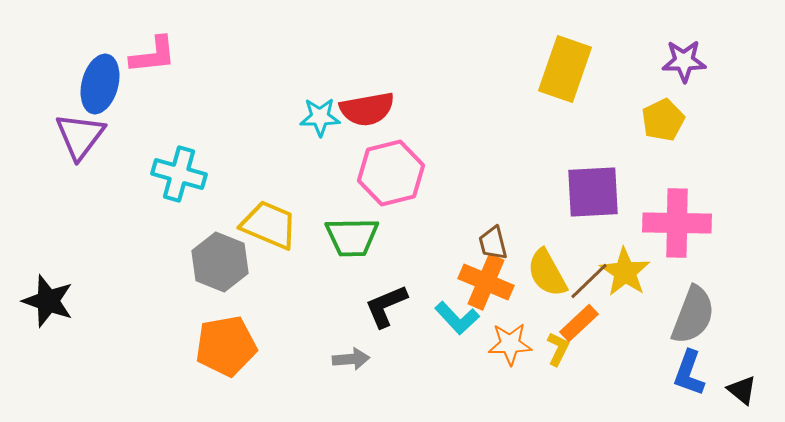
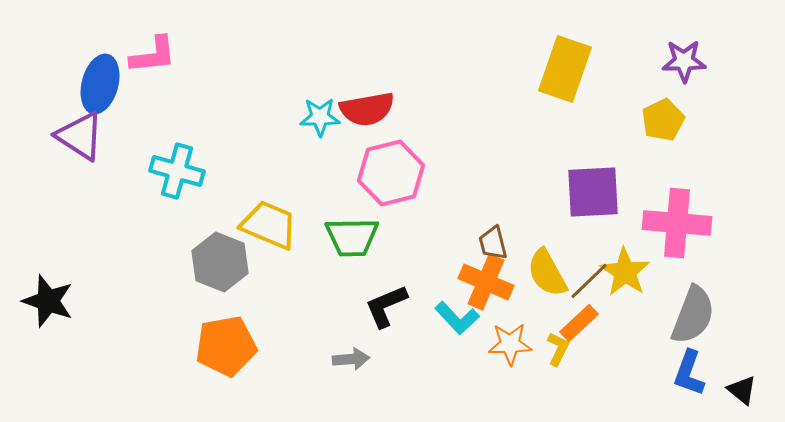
purple triangle: rotated 34 degrees counterclockwise
cyan cross: moved 2 px left, 3 px up
pink cross: rotated 4 degrees clockwise
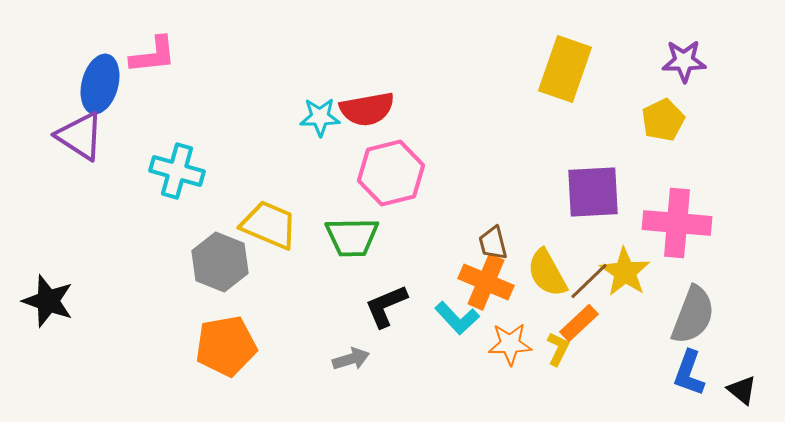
gray arrow: rotated 12 degrees counterclockwise
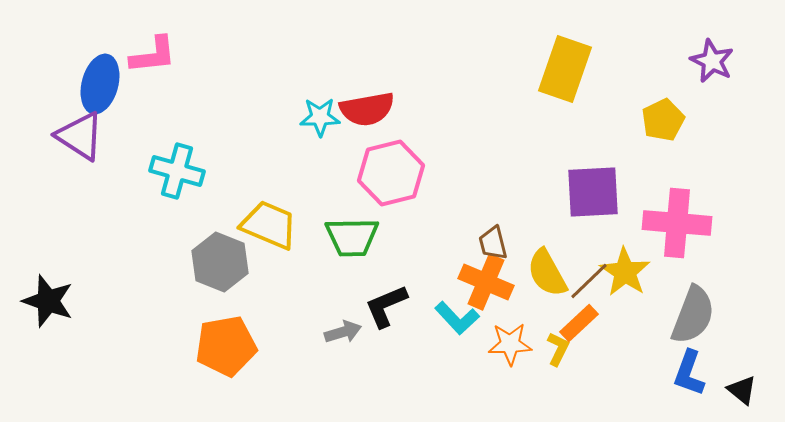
purple star: moved 28 px right; rotated 27 degrees clockwise
gray arrow: moved 8 px left, 27 px up
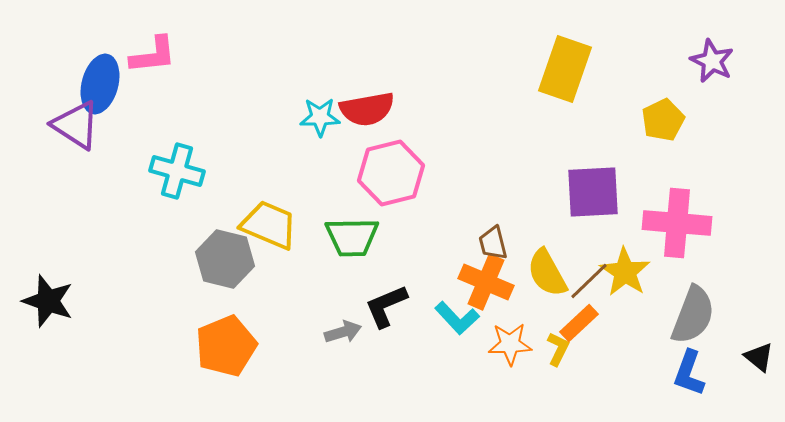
purple triangle: moved 4 px left, 11 px up
gray hexagon: moved 5 px right, 3 px up; rotated 8 degrees counterclockwise
orange pentagon: rotated 12 degrees counterclockwise
black triangle: moved 17 px right, 33 px up
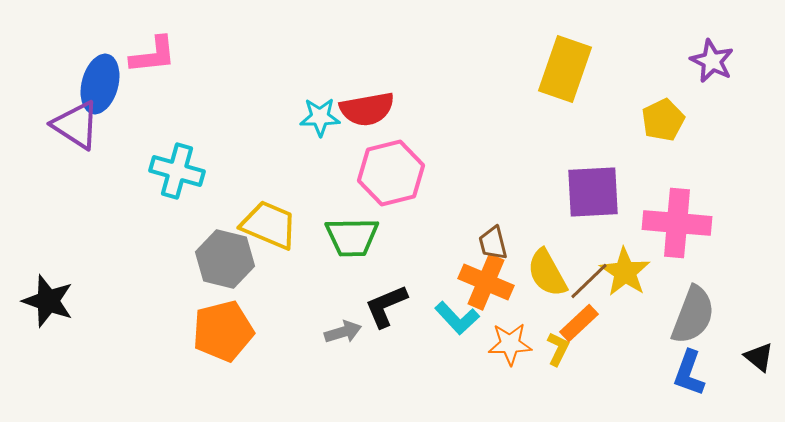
orange pentagon: moved 3 px left, 15 px up; rotated 8 degrees clockwise
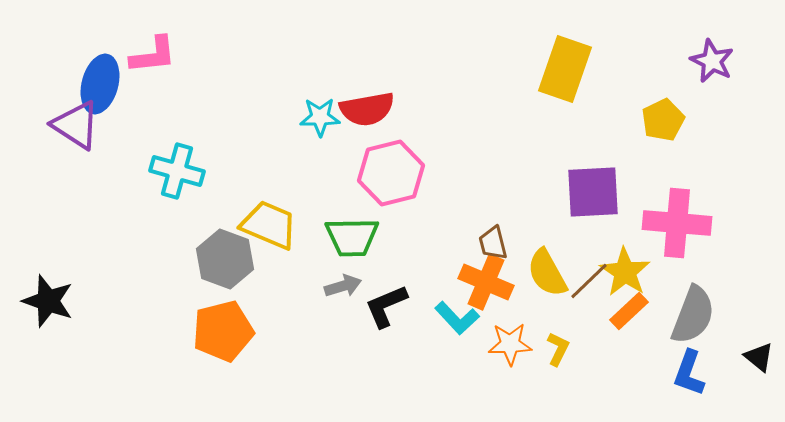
gray hexagon: rotated 6 degrees clockwise
orange rectangle: moved 50 px right, 12 px up
gray arrow: moved 46 px up
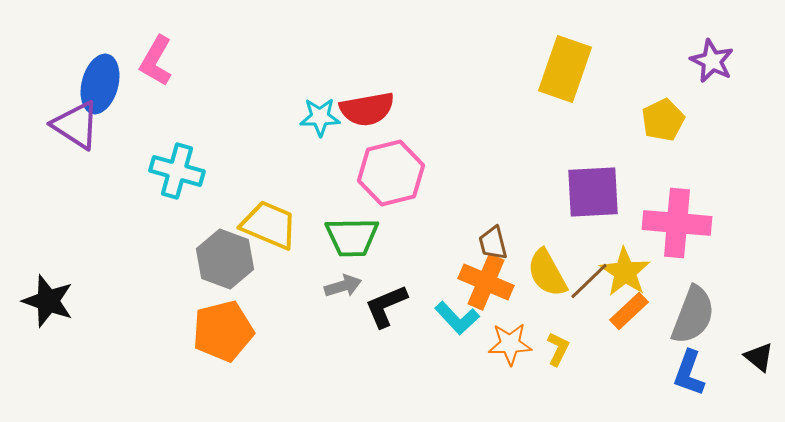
pink L-shape: moved 3 px right, 6 px down; rotated 126 degrees clockwise
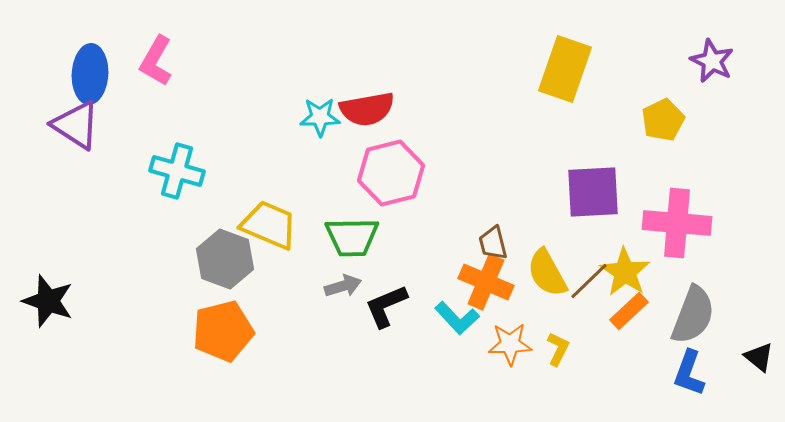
blue ellipse: moved 10 px left, 10 px up; rotated 12 degrees counterclockwise
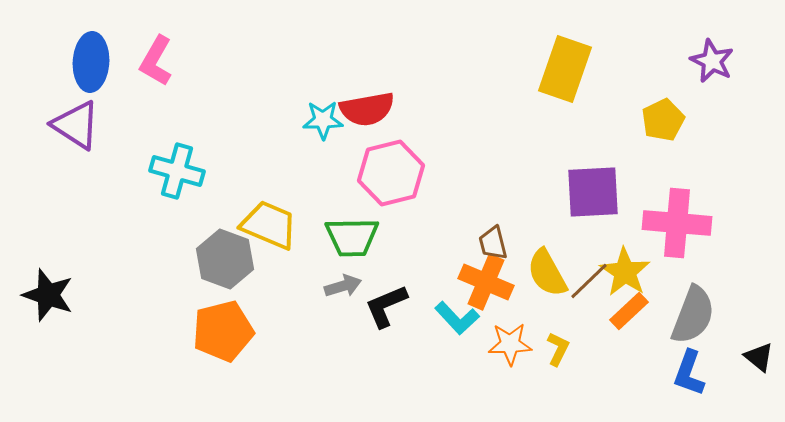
blue ellipse: moved 1 px right, 12 px up
cyan star: moved 3 px right, 3 px down
black star: moved 6 px up
